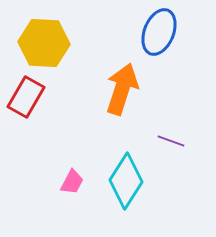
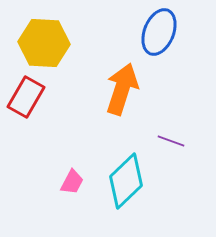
cyan diamond: rotated 14 degrees clockwise
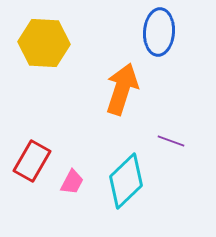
blue ellipse: rotated 18 degrees counterclockwise
red rectangle: moved 6 px right, 64 px down
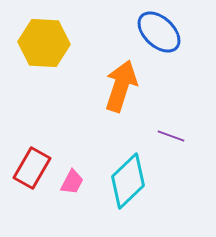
blue ellipse: rotated 51 degrees counterclockwise
orange arrow: moved 1 px left, 3 px up
purple line: moved 5 px up
red rectangle: moved 7 px down
cyan diamond: moved 2 px right
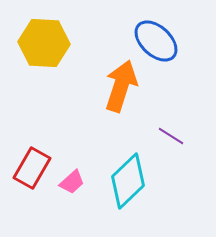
blue ellipse: moved 3 px left, 9 px down
purple line: rotated 12 degrees clockwise
pink trapezoid: rotated 20 degrees clockwise
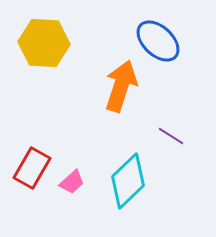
blue ellipse: moved 2 px right
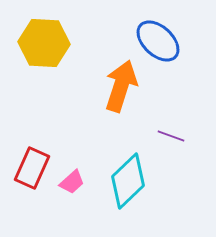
purple line: rotated 12 degrees counterclockwise
red rectangle: rotated 6 degrees counterclockwise
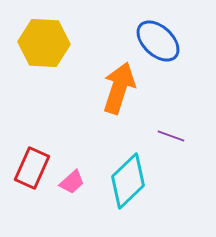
orange arrow: moved 2 px left, 2 px down
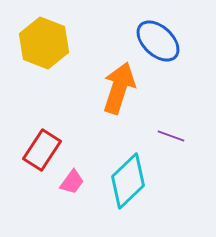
yellow hexagon: rotated 18 degrees clockwise
red rectangle: moved 10 px right, 18 px up; rotated 9 degrees clockwise
pink trapezoid: rotated 12 degrees counterclockwise
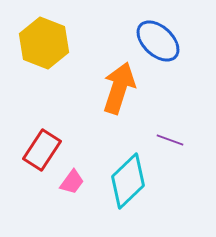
purple line: moved 1 px left, 4 px down
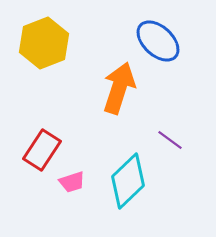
yellow hexagon: rotated 18 degrees clockwise
purple line: rotated 16 degrees clockwise
pink trapezoid: rotated 36 degrees clockwise
